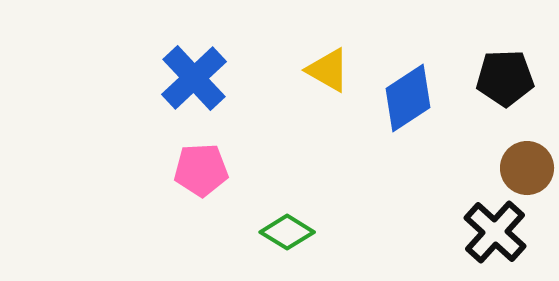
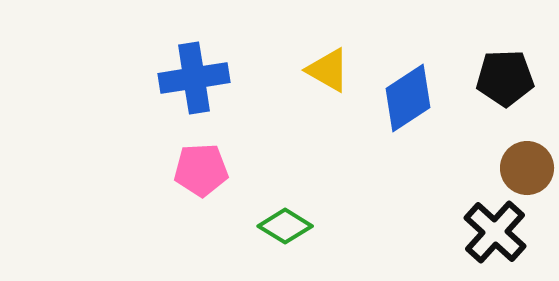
blue cross: rotated 34 degrees clockwise
green diamond: moved 2 px left, 6 px up
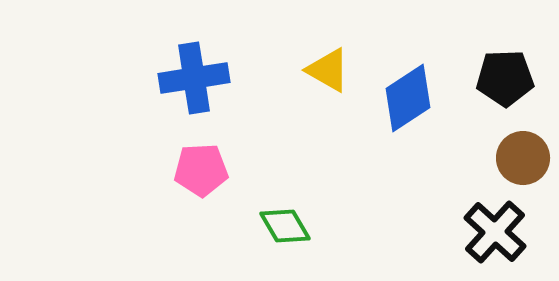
brown circle: moved 4 px left, 10 px up
green diamond: rotated 28 degrees clockwise
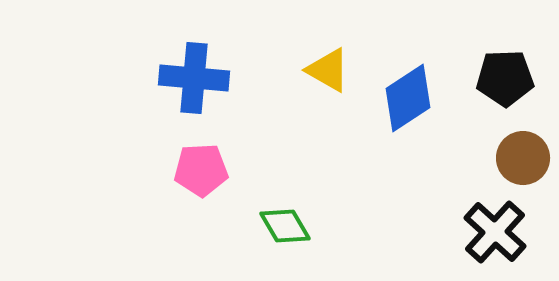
blue cross: rotated 14 degrees clockwise
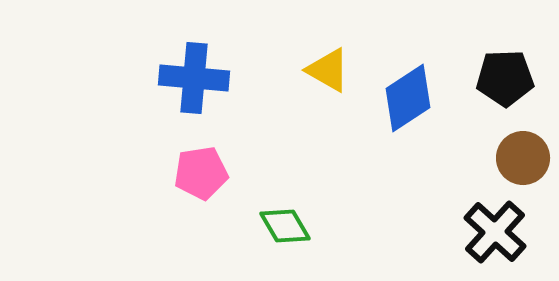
pink pentagon: moved 3 px down; rotated 6 degrees counterclockwise
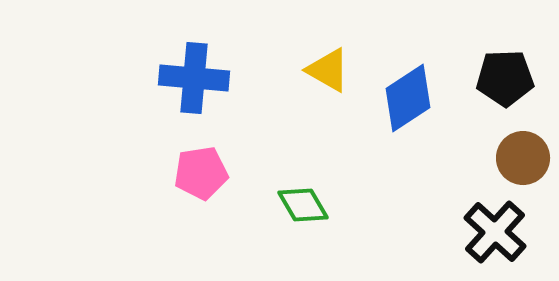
green diamond: moved 18 px right, 21 px up
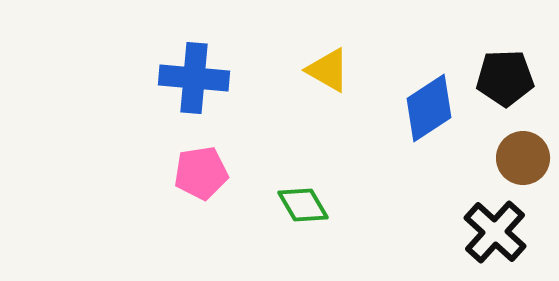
blue diamond: moved 21 px right, 10 px down
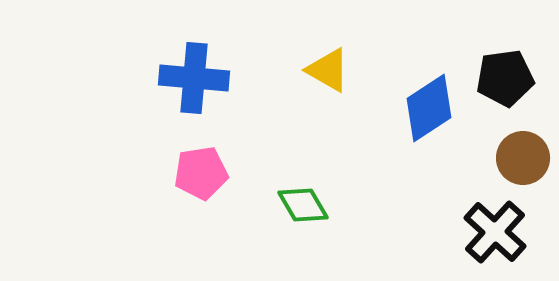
black pentagon: rotated 6 degrees counterclockwise
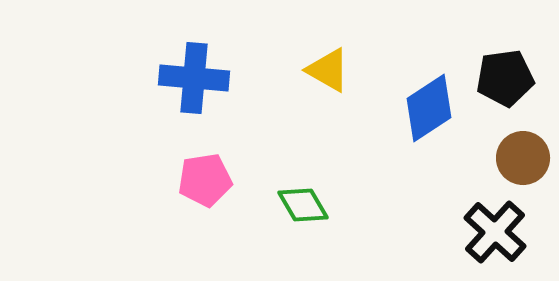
pink pentagon: moved 4 px right, 7 px down
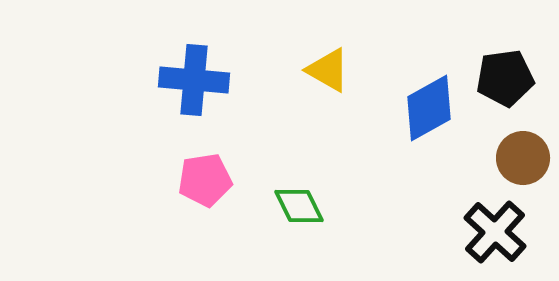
blue cross: moved 2 px down
blue diamond: rotated 4 degrees clockwise
green diamond: moved 4 px left, 1 px down; rotated 4 degrees clockwise
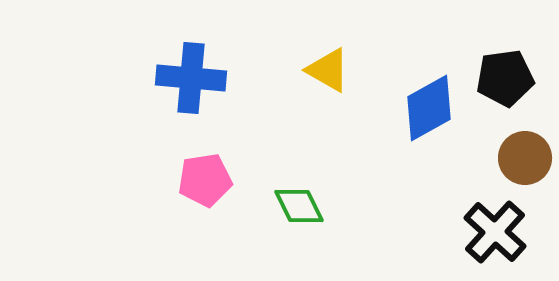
blue cross: moved 3 px left, 2 px up
brown circle: moved 2 px right
